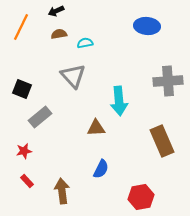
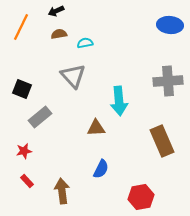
blue ellipse: moved 23 px right, 1 px up
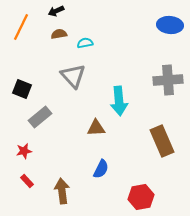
gray cross: moved 1 px up
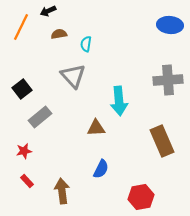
black arrow: moved 8 px left
cyan semicircle: moved 1 px right, 1 px down; rotated 70 degrees counterclockwise
black square: rotated 30 degrees clockwise
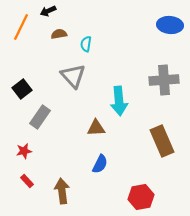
gray cross: moved 4 px left
gray rectangle: rotated 15 degrees counterclockwise
blue semicircle: moved 1 px left, 5 px up
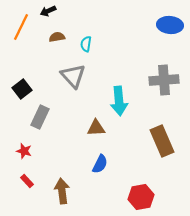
brown semicircle: moved 2 px left, 3 px down
gray rectangle: rotated 10 degrees counterclockwise
red star: rotated 28 degrees clockwise
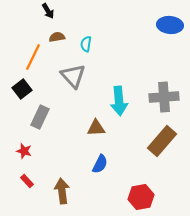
black arrow: rotated 98 degrees counterclockwise
orange line: moved 12 px right, 30 px down
gray cross: moved 17 px down
brown rectangle: rotated 64 degrees clockwise
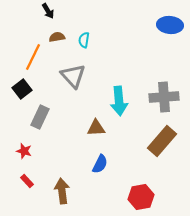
cyan semicircle: moved 2 px left, 4 px up
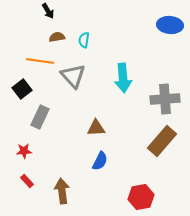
orange line: moved 7 px right, 4 px down; rotated 72 degrees clockwise
gray cross: moved 1 px right, 2 px down
cyan arrow: moved 4 px right, 23 px up
red star: rotated 21 degrees counterclockwise
blue semicircle: moved 3 px up
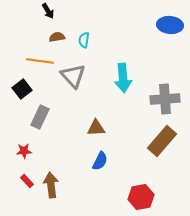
brown arrow: moved 11 px left, 6 px up
